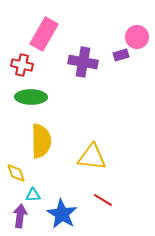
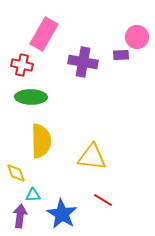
purple rectangle: rotated 14 degrees clockwise
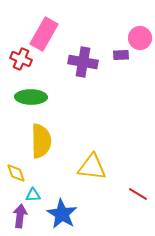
pink circle: moved 3 px right, 1 px down
red cross: moved 1 px left, 6 px up; rotated 10 degrees clockwise
yellow triangle: moved 10 px down
red line: moved 35 px right, 6 px up
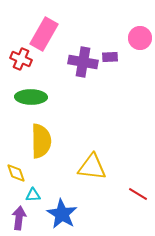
purple rectangle: moved 11 px left, 2 px down
purple arrow: moved 1 px left, 2 px down
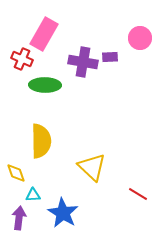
red cross: moved 1 px right
green ellipse: moved 14 px right, 12 px up
yellow triangle: rotated 36 degrees clockwise
blue star: moved 1 px right, 1 px up
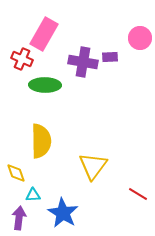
yellow triangle: moved 1 px right, 1 px up; rotated 24 degrees clockwise
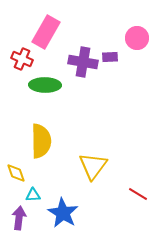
pink rectangle: moved 2 px right, 2 px up
pink circle: moved 3 px left
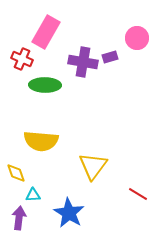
purple rectangle: rotated 14 degrees counterclockwise
yellow semicircle: rotated 96 degrees clockwise
blue star: moved 6 px right
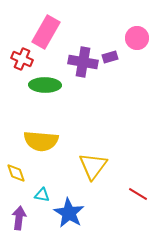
cyan triangle: moved 9 px right; rotated 14 degrees clockwise
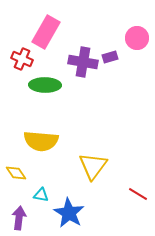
yellow diamond: rotated 15 degrees counterclockwise
cyan triangle: moved 1 px left
